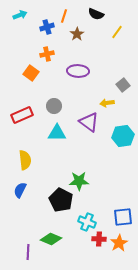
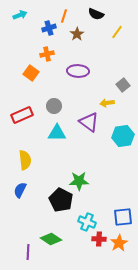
blue cross: moved 2 px right, 1 px down
green diamond: rotated 10 degrees clockwise
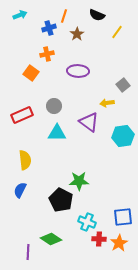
black semicircle: moved 1 px right, 1 px down
